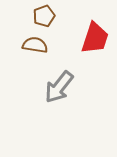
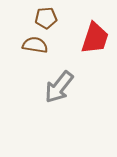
brown pentagon: moved 2 px right, 2 px down; rotated 15 degrees clockwise
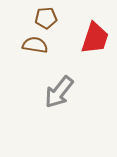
gray arrow: moved 5 px down
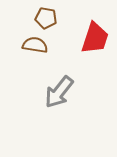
brown pentagon: rotated 15 degrees clockwise
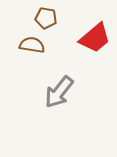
red trapezoid: rotated 32 degrees clockwise
brown semicircle: moved 3 px left
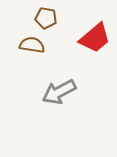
gray arrow: rotated 24 degrees clockwise
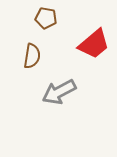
red trapezoid: moved 1 px left, 6 px down
brown semicircle: moved 11 px down; rotated 90 degrees clockwise
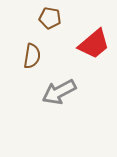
brown pentagon: moved 4 px right
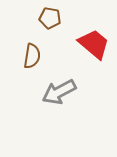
red trapezoid: rotated 100 degrees counterclockwise
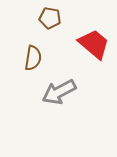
brown semicircle: moved 1 px right, 2 px down
